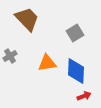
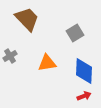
blue diamond: moved 8 px right
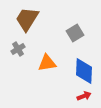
brown trapezoid: rotated 104 degrees counterclockwise
gray cross: moved 8 px right, 7 px up
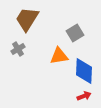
orange triangle: moved 12 px right, 7 px up
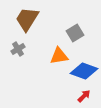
blue diamond: rotated 72 degrees counterclockwise
red arrow: rotated 24 degrees counterclockwise
